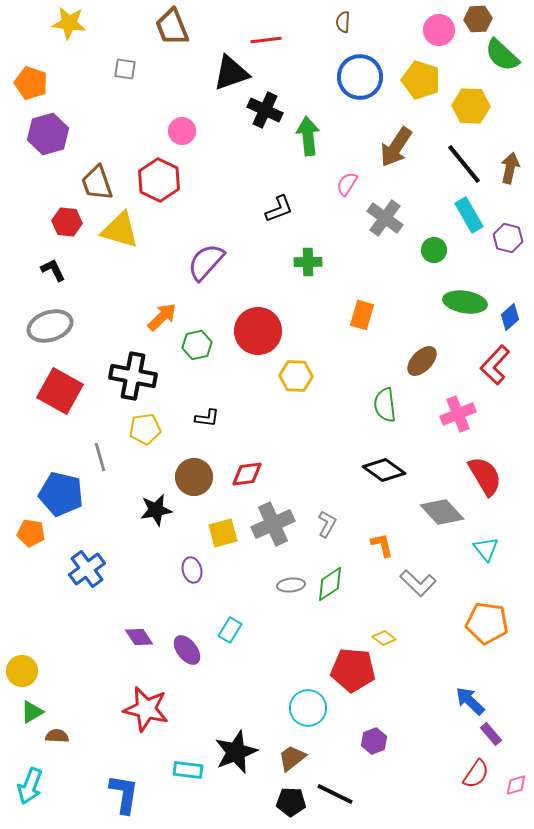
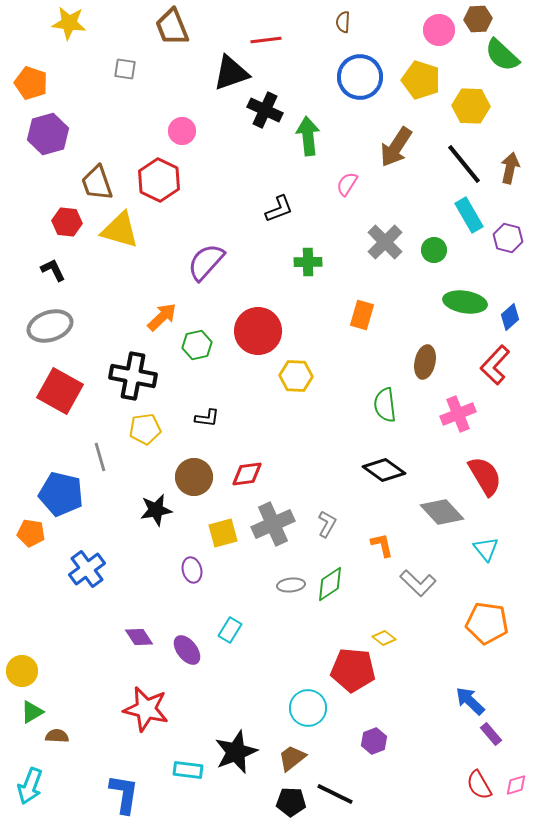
gray cross at (385, 218): moved 24 px down; rotated 9 degrees clockwise
brown ellipse at (422, 361): moved 3 px right, 1 px down; rotated 32 degrees counterclockwise
red semicircle at (476, 774): moved 3 px right, 11 px down; rotated 116 degrees clockwise
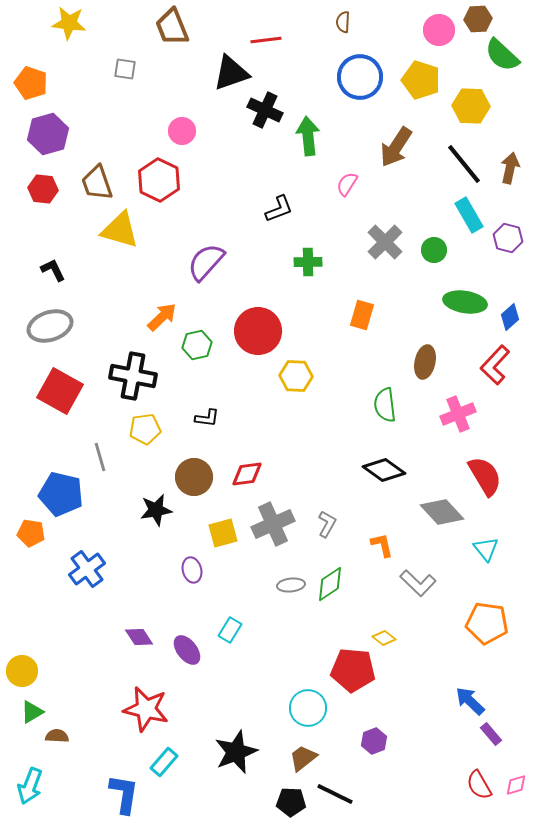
red hexagon at (67, 222): moved 24 px left, 33 px up
brown trapezoid at (292, 758): moved 11 px right
cyan rectangle at (188, 770): moved 24 px left, 8 px up; rotated 56 degrees counterclockwise
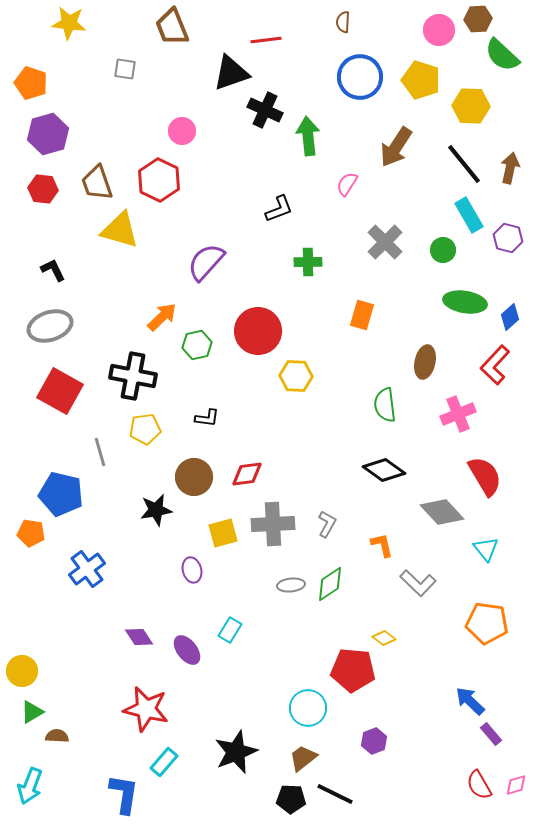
green circle at (434, 250): moved 9 px right
gray line at (100, 457): moved 5 px up
gray cross at (273, 524): rotated 21 degrees clockwise
black pentagon at (291, 802): moved 3 px up
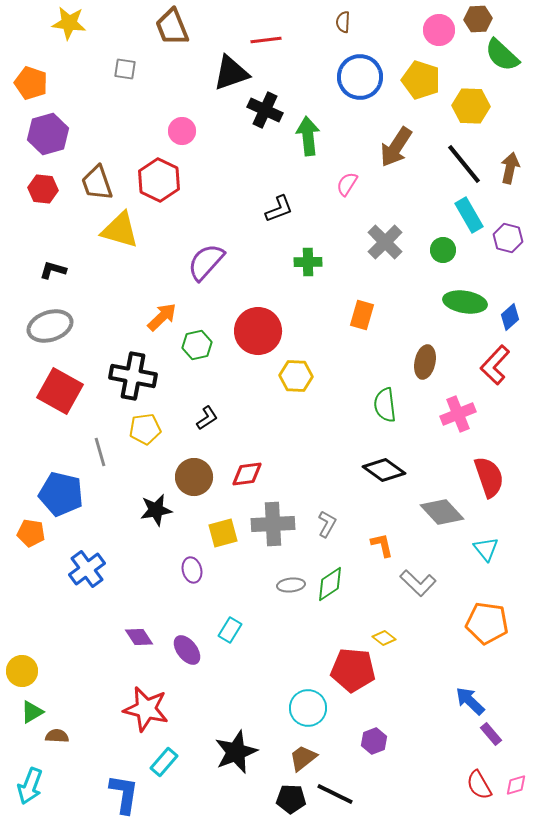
black L-shape at (53, 270): rotated 48 degrees counterclockwise
black L-shape at (207, 418): rotated 40 degrees counterclockwise
red semicircle at (485, 476): moved 4 px right, 1 px down; rotated 12 degrees clockwise
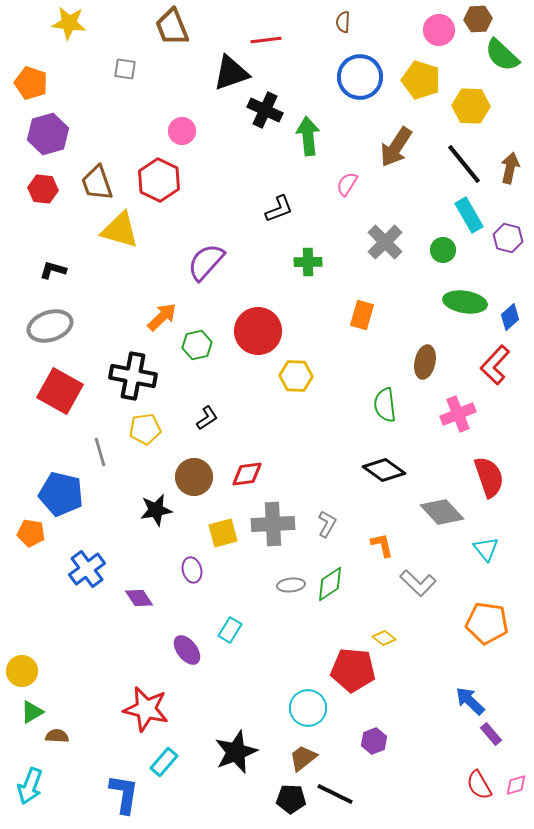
purple diamond at (139, 637): moved 39 px up
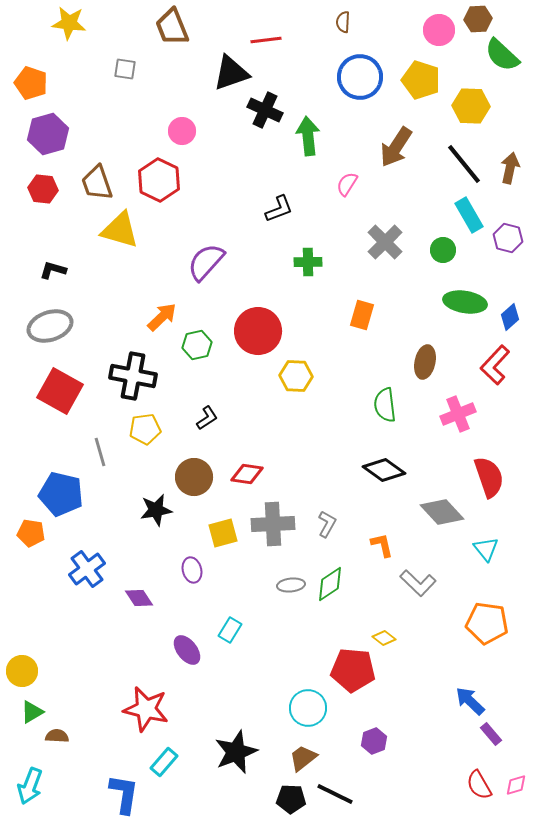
red diamond at (247, 474): rotated 16 degrees clockwise
